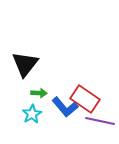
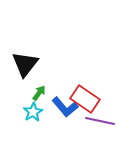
green arrow: rotated 56 degrees counterclockwise
cyan star: moved 1 px right, 2 px up
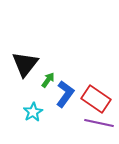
green arrow: moved 9 px right, 13 px up
red rectangle: moved 11 px right
blue L-shape: moved 13 px up; rotated 104 degrees counterclockwise
purple line: moved 1 px left, 2 px down
